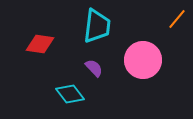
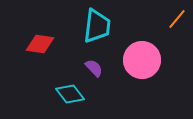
pink circle: moved 1 px left
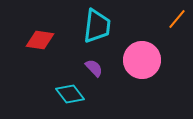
red diamond: moved 4 px up
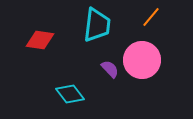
orange line: moved 26 px left, 2 px up
cyan trapezoid: moved 1 px up
purple semicircle: moved 16 px right, 1 px down
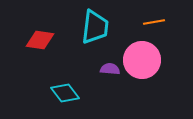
orange line: moved 3 px right, 5 px down; rotated 40 degrees clockwise
cyan trapezoid: moved 2 px left, 2 px down
purple semicircle: rotated 42 degrees counterclockwise
cyan diamond: moved 5 px left, 1 px up
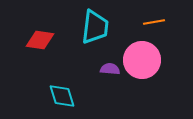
cyan diamond: moved 3 px left, 3 px down; rotated 20 degrees clockwise
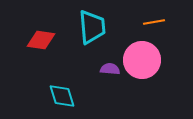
cyan trapezoid: moved 3 px left; rotated 12 degrees counterclockwise
red diamond: moved 1 px right
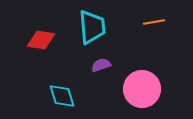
pink circle: moved 29 px down
purple semicircle: moved 9 px left, 4 px up; rotated 24 degrees counterclockwise
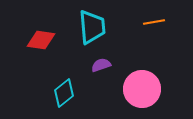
cyan diamond: moved 2 px right, 3 px up; rotated 68 degrees clockwise
